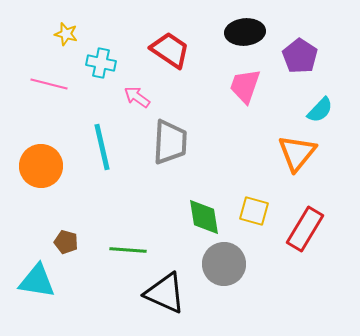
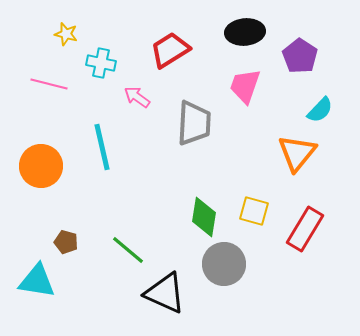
red trapezoid: rotated 66 degrees counterclockwise
gray trapezoid: moved 24 px right, 19 px up
green diamond: rotated 18 degrees clockwise
green line: rotated 36 degrees clockwise
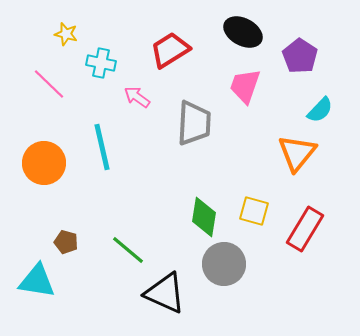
black ellipse: moved 2 px left; rotated 33 degrees clockwise
pink line: rotated 30 degrees clockwise
orange circle: moved 3 px right, 3 px up
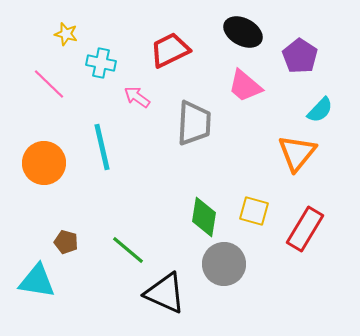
red trapezoid: rotated 6 degrees clockwise
pink trapezoid: rotated 69 degrees counterclockwise
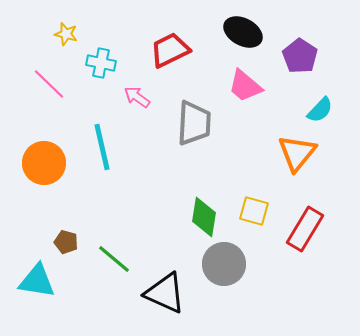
green line: moved 14 px left, 9 px down
